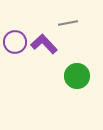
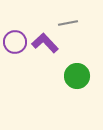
purple L-shape: moved 1 px right, 1 px up
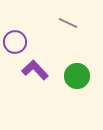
gray line: rotated 36 degrees clockwise
purple L-shape: moved 10 px left, 27 px down
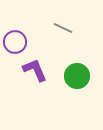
gray line: moved 5 px left, 5 px down
purple L-shape: rotated 20 degrees clockwise
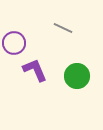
purple circle: moved 1 px left, 1 px down
